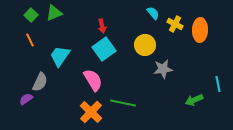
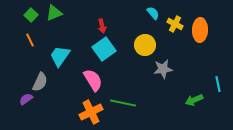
orange cross: rotated 20 degrees clockwise
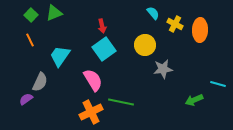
cyan line: rotated 63 degrees counterclockwise
green line: moved 2 px left, 1 px up
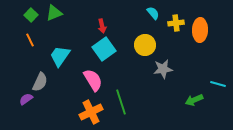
yellow cross: moved 1 px right, 1 px up; rotated 35 degrees counterclockwise
green line: rotated 60 degrees clockwise
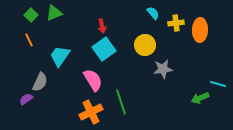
orange line: moved 1 px left
green arrow: moved 6 px right, 2 px up
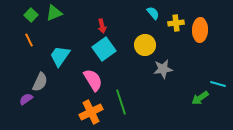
green arrow: rotated 12 degrees counterclockwise
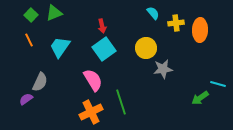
yellow circle: moved 1 px right, 3 px down
cyan trapezoid: moved 9 px up
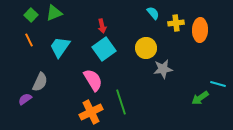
purple semicircle: moved 1 px left
